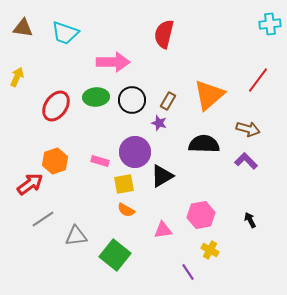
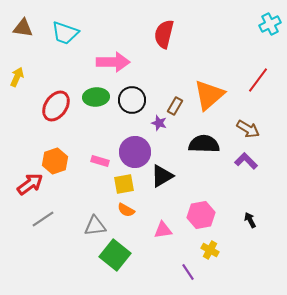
cyan cross: rotated 20 degrees counterclockwise
brown rectangle: moved 7 px right, 5 px down
brown arrow: rotated 15 degrees clockwise
gray triangle: moved 19 px right, 10 px up
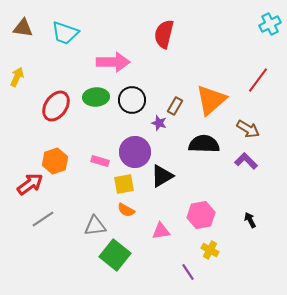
orange triangle: moved 2 px right, 5 px down
pink triangle: moved 2 px left, 1 px down
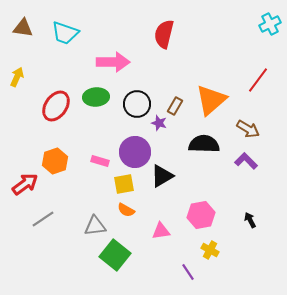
black circle: moved 5 px right, 4 px down
red arrow: moved 5 px left
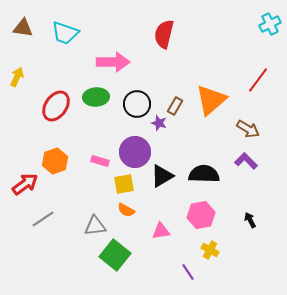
black semicircle: moved 30 px down
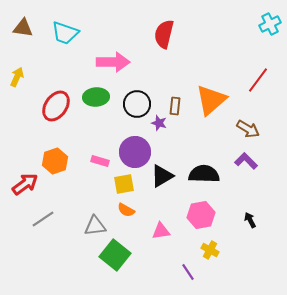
brown rectangle: rotated 24 degrees counterclockwise
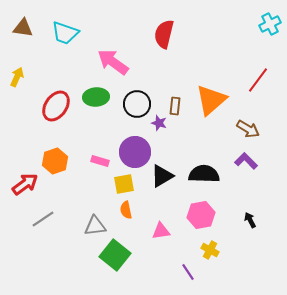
pink arrow: rotated 144 degrees counterclockwise
orange semicircle: rotated 48 degrees clockwise
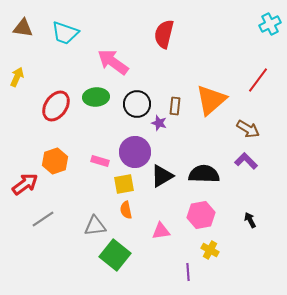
purple line: rotated 30 degrees clockwise
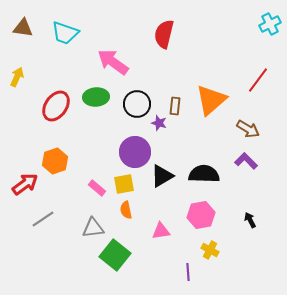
pink rectangle: moved 3 px left, 27 px down; rotated 24 degrees clockwise
gray triangle: moved 2 px left, 2 px down
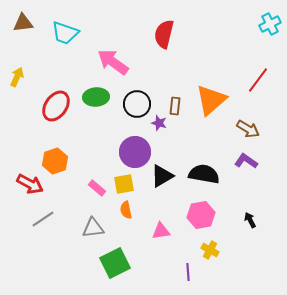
brown triangle: moved 5 px up; rotated 15 degrees counterclockwise
purple L-shape: rotated 10 degrees counterclockwise
black semicircle: rotated 8 degrees clockwise
red arrow: moved 5 px right; rotated 64 degrees clockwise
green square: moved 8 px down; rotated 24 degrees clockwise
